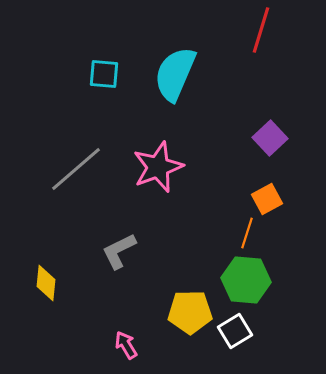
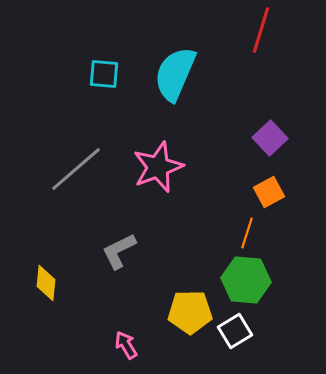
orange square: moved 2 px right, 7 px up
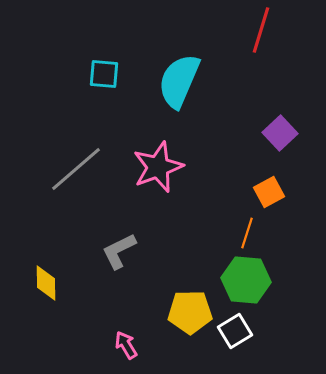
cyan semicircle: moved 4 px right, 7 px down
purple square: moved 10 px right, 5 px up
yellow diamond: rotated 6 degrees counterclockwise
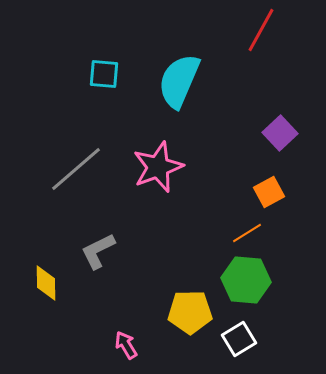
red line: rotated 12 degrees clockwise
orange line: rotated 40 degrees clockwise
gray L-shape: moved 21 px left
white square: moved 4 px right, 8 px down
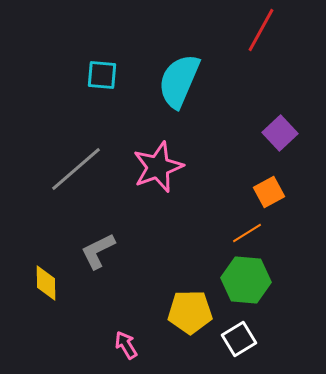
cyan square: moved 2 px left, 1 px down
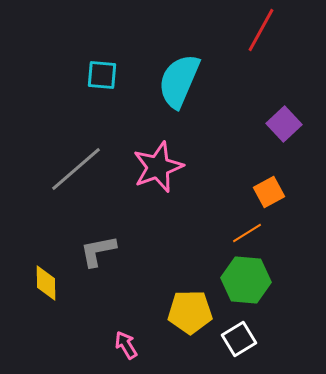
purple square: moved 4 px right, 9 px up
gray L-shape: rotated 15 degrees clockwise
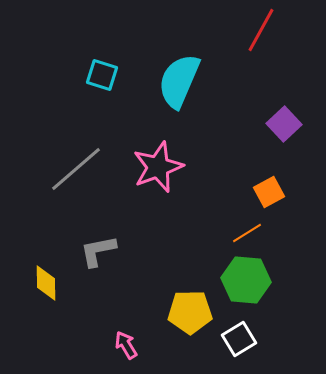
cyan square: rotated 12 degrees clockwise
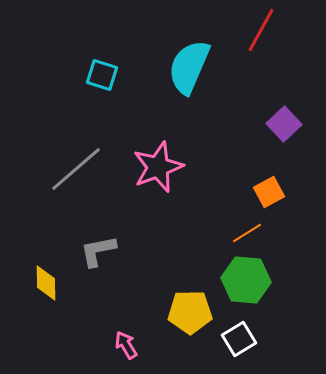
cyan semicircle: moved 10 px right, 14 px up
